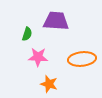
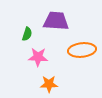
orange ellipse: moved 9 px up
orange star: rotated 18 degrees counterclockwise
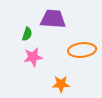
purple trapezoid: moved 3 px left, 2 px up
pink star: moved 5 px left; rotated 12 degrees counterclockwise
orange star: moved 12 px right
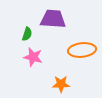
pink star: rotated 24 degrees clockwise
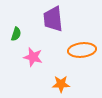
purple trapezoid: rotated 100 degrees counterclockwise
green semicircle: moved 11 px left
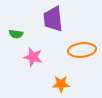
green semicircle: rotated 80 degrees clockwise
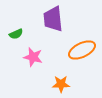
green semicircle: rotated 32 degrees counterclockwise
orange ellipse: rotated 20 degrees counterclockwise
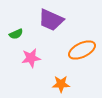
purple trapezoid: moved 2 px left, 1 px down; rotated 60 degrees counterclockwise
pink star: moved 2 px left, 1 px down; rotated 24 degrees counterclockwise
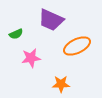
orange ellipse: moved 5 px left, 4 px up
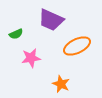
orange star: rotated 24 degrees clockwise
